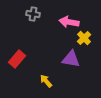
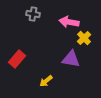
yellow arrow: rotated 88 degrees counterclockwise
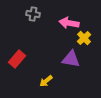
pink arrow: moved 1 px down
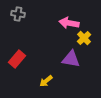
gray cross: moved 15 px left
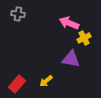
pink arrow: rotated 12 degrees clockwise
yellow cross: rotated 16 degrees clockwise
red rectangle: moved 25 px down
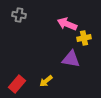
gray cross: moved 1 px right, 1 px down
pink arrow: moved 2 px left, 1 px down
yellow cross: rotated 16 degrees clockwise
